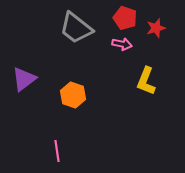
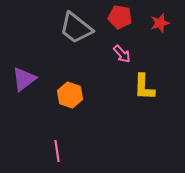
red pentagon: moved 5 px left, 1 px up; rotated 10 degrees counterclockwise
red star: moved 4 px right, 5 px up
pink arrow: moved 10 px down; rotated 36 degrees clockwise
yellow L-shape: moved 2 px left, 6 px down; rotated 20 degrees counterclockwise
orange hexagon: moved 3 px left
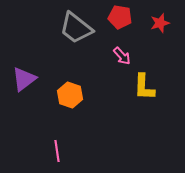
pink arrow: moved 2 px down
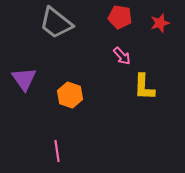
gray trapezoid: moved 20 px left, 5 px up
purple triangle: rotated 28 degrees counterclockwise
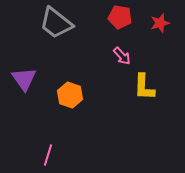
pink line: moved 9 px left, 4 px down; rotated 25 degrees clockwise
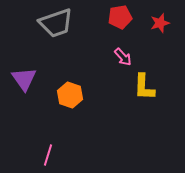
red pentagon: rotated 20 degrees counterclockwise
gray trapezoid: rotated 57 degrees counterclockwise
pink arrow: moved 1 px right, 1 px down
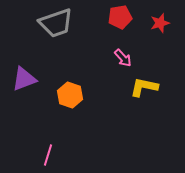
pink arrow: moved 1 px down
purple triangle: rotated 44 degrees clockwise
yellow L-shape: rotated 100 degrees clockwise
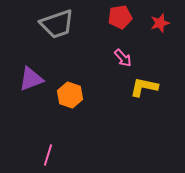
gray trapezoid: moved 1 px right, 1 px down
purple triangle: moved 7 px right
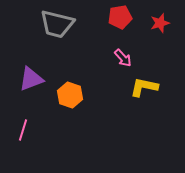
gray trapezoid: rotated 33 degrees clockwise
pink line: moved 25 px left, 25 px up
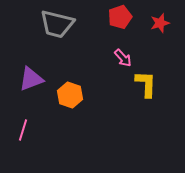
red pentagon: rotated 10 degrees counterclockwise
yellow L-shape: moved 2 px right, 3 px up; rotated 80 degrees clockwise
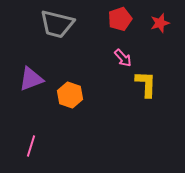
red pentagon: moved 2 px down
pink line: moved 8 px right, 16 px down
